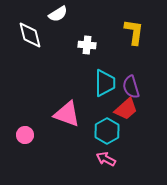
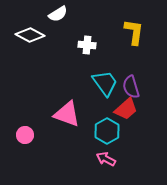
white diamond: rotated 48 degrees counterclockwise
cyan trapezoid: rotated 36 degrees counterclockwise
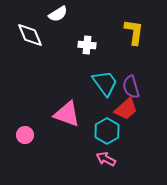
white diamond: rotated 40 degrees clockwise
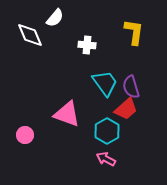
white semicircle: moved 3 px left, 4 px down; rotated 18 degrees counterclockwise
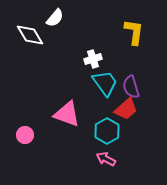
white diamond: rotated 8 degrees counterclockwise
white cross: moved 6 px right, 14 px down; rotated 24 degrees counterclockwise
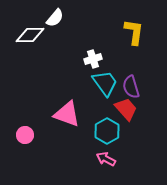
white diamond: rotated 60 degrees counterclockwise
red trapezoid: rotated 90 degrees counterclockwise
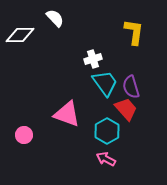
white semicircle: rotated 84 degrees counterclockwise
white diamond: moved 10 px left
pink circle: moved 1 px left
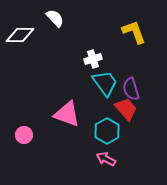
yellow L-shape: rotated 28 degrees counterclockwise
purple semicircle: moved 2 px down
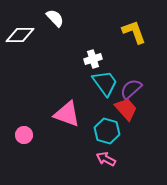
purple semicircle: rotated 65 degrees clockwise
cyan hexagon: rotated 15 degrees counterclockwise
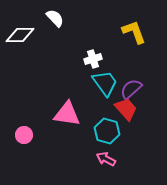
pink triangle: rotated 12 degrees counterclockwise
